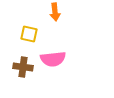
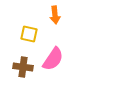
orange arrow: moved 3 px down
pink semicircle: rotated 50 degrees counterclockwise
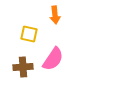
brown cross: rotated 12 degrees counterclockwise
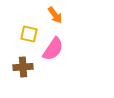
orange arrow: rotated 30 degrees counterclockwise
pink semicircle: moved 10 px up
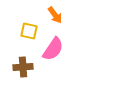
yellow square: moved 3 px up
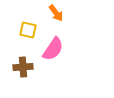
orange arrow: moved 1 px right, 2 px up
yellow square: moved 1 px left, 1 px up
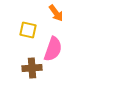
pink semicircle: rotated 15 degrees counterclockwise
brown cross: moved 9 px right, 1 px down
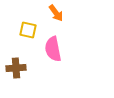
pink semicircle: rotated 150 degrees clockwise
brown cross: moved 16 px left
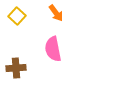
yellow square: moved 11 px left, 14 px up; rotated 30 degrees clockwise
